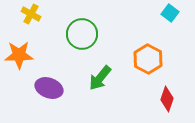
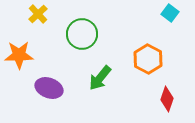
yellow cross: moved 7 px right; rotated 18 degrees clockwise
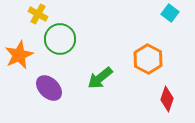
yellow cross: rotated 18 degrees counterclockwise
green circle: moved 22 px left, 5 px down
orange star: rotated 24 degrees counterclockwise
green arrow: rotated 12 degrees clockwise
purple ellipse: rotated 24 degrees clockwise
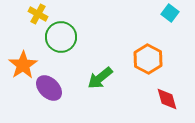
green circle: moved 1 px right, 2 px up
orange star: moved 4 px right, 10 px down; rotated 8 degrees counterclockwise
red diamond: rotated 35 degrees counterclockwise
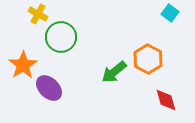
green arrow: moved 14 px right, 6 px up
red diamond: moved 1 px left, 1 px down
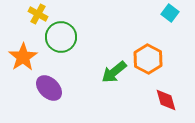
orange star: moved 8 px up
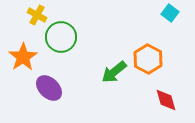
yellow cross: moved 1 px left, 1 px down
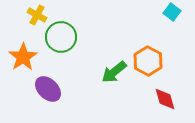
cyan square: moved 2 px right, 1 px up
orange hexagon: moved 2 px down
purple ellipse: moved 1 px left, 1 px down
red diamond: moved 1 px left, 1 px up
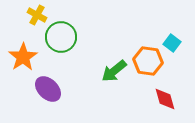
cyan square: moved 31 px down
orange hexagon: rotated 20 degrees counterclockwise
green arrow: moved 1 px up
